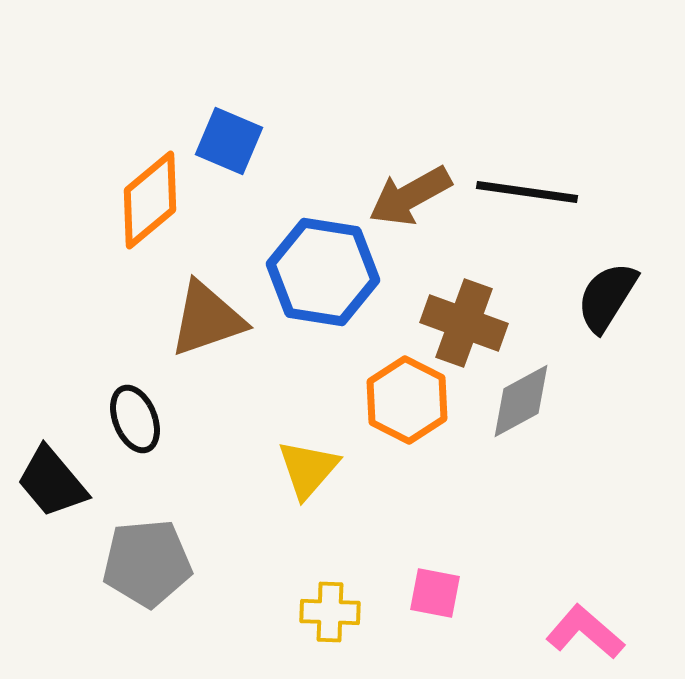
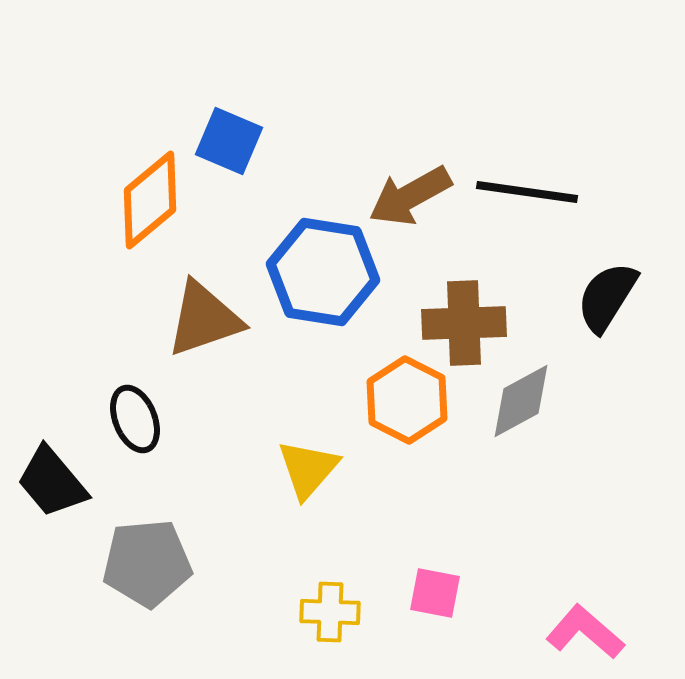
brown triangle: moved 3 px left
brown cross: rotated 22 degrees counterclockwise
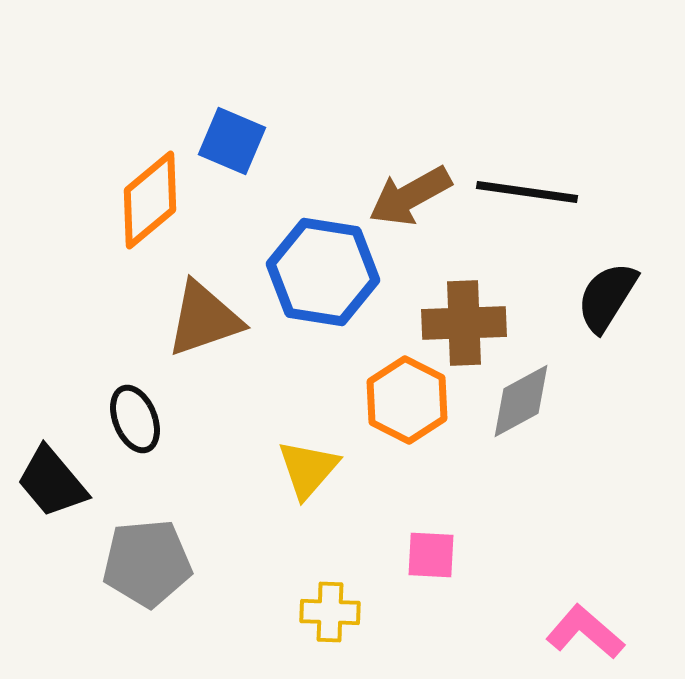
blue square: moved 3 px right
pink square: moved 4 px left, 38 px up; rotated 8 degrees counterclockwise
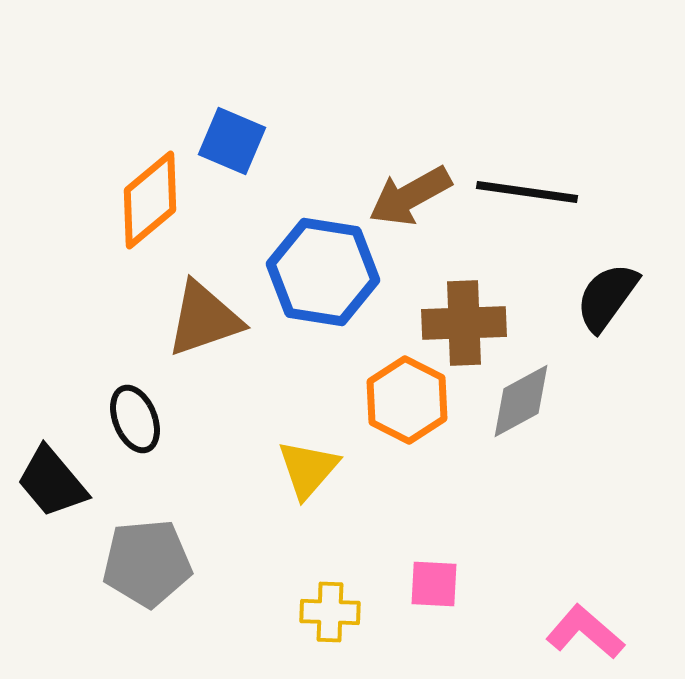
black semicircle: rotated 4 degrees clockwise
pink square: moved 3 px right, 29 px down
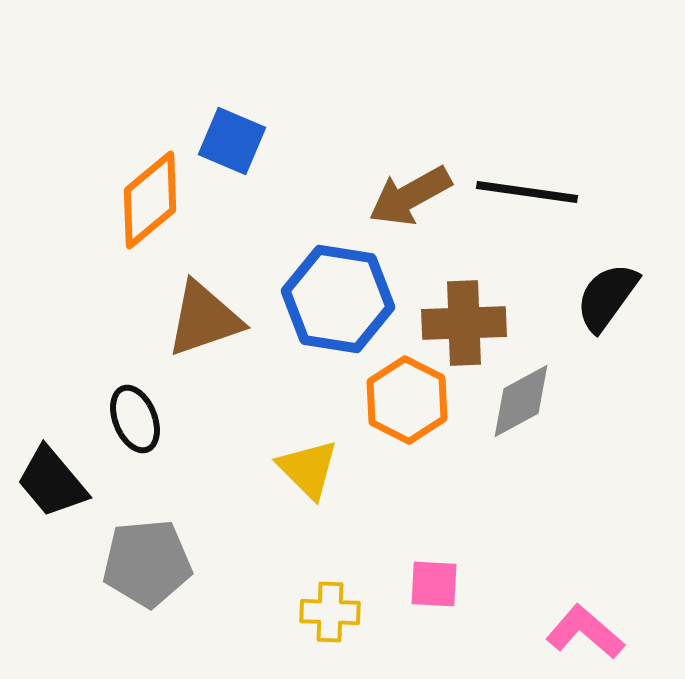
blue hexagon: moved 15 px right, 27 px down
yellow triangle: rotated 26 degrees counterclockwise
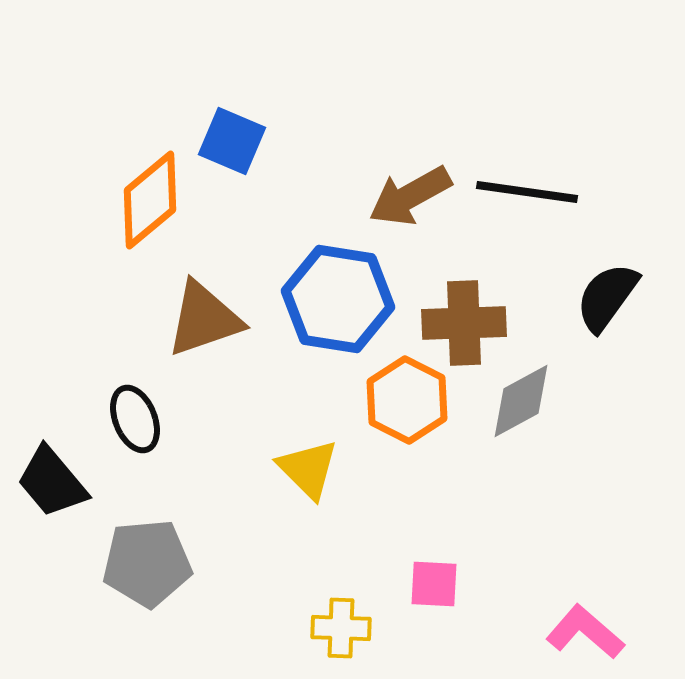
yellow cross: moved 11 px right, 16 px down
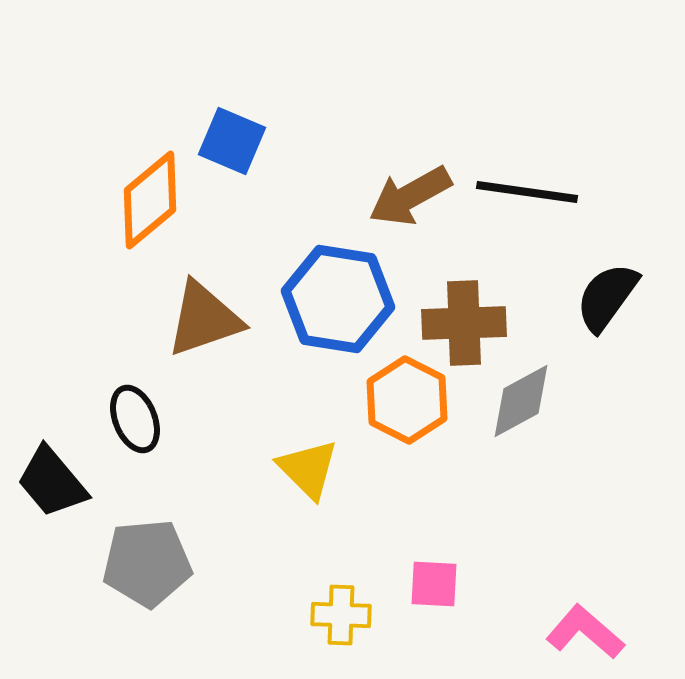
yellow cross: moved 13 px up
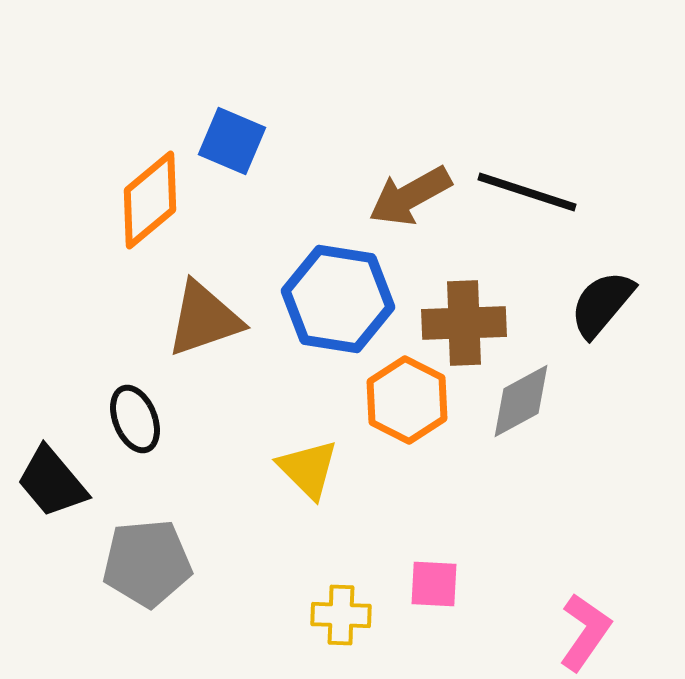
black line: rotated 10 degrees clockwise
black semicircle: moved 5 px left, 7 px down; rotated 4 degrees clockwise
pink L-shape: rotated 84 degrees clockwise
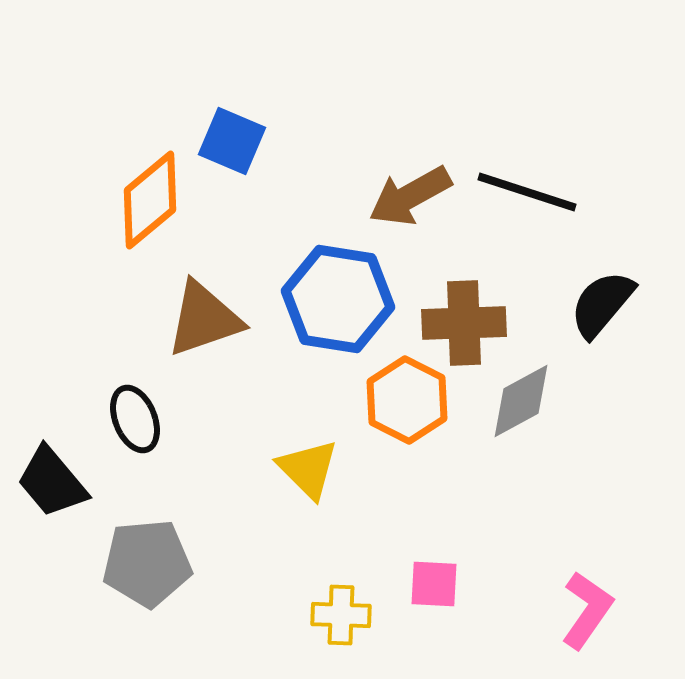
pink L-shape: moved 2 px right, 22 px up
